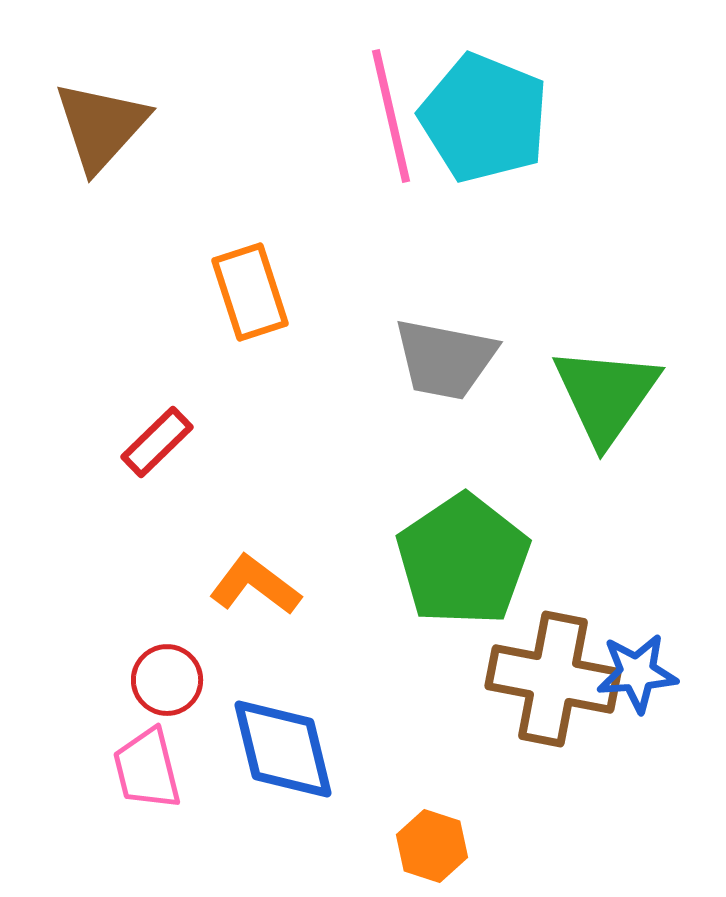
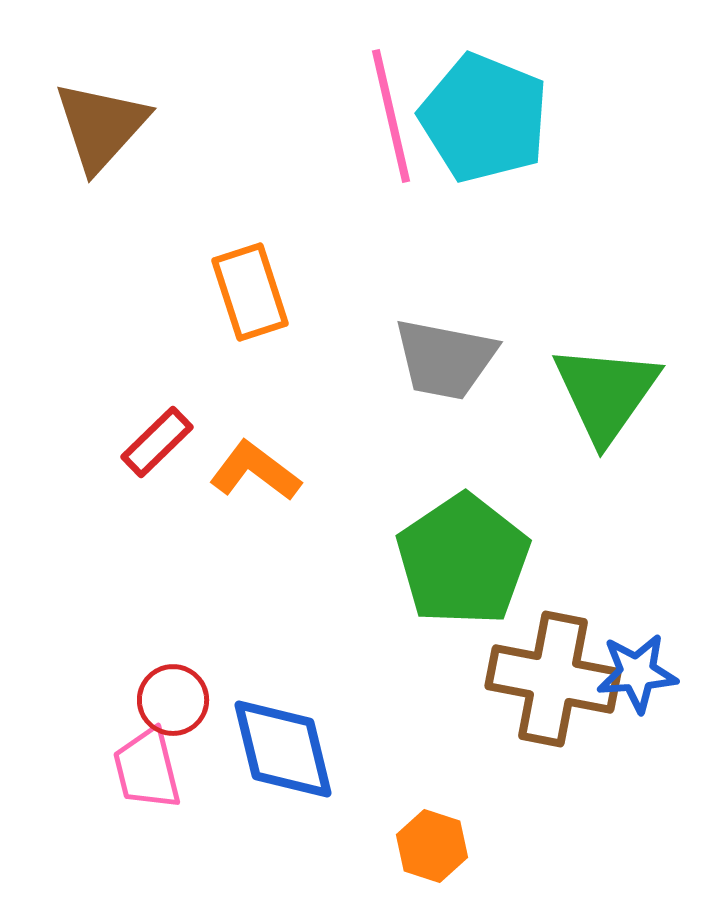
green triangle: moved 2 px up
orange L-shape: moved 114 px up
red circle: moved 6 px right, 20 px down
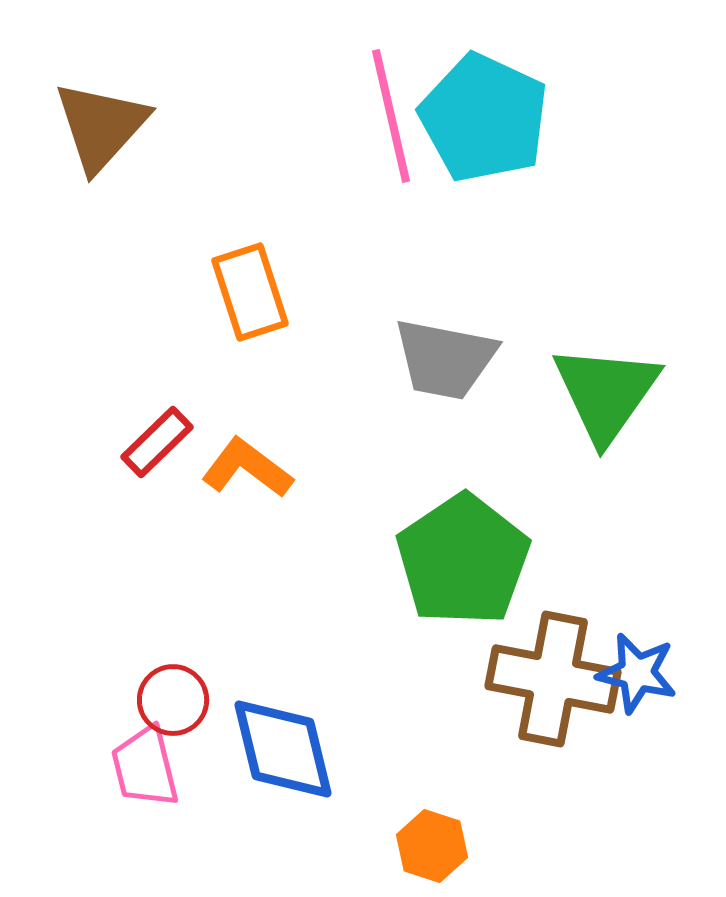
cyan pentagon: rotated 3 degrees clockwise
orange L-shape: moved 8 px left, 3 px up
blue star: rotated 18 degrees clockwise
pink trapezoid: moved 2 px left, 2 px up
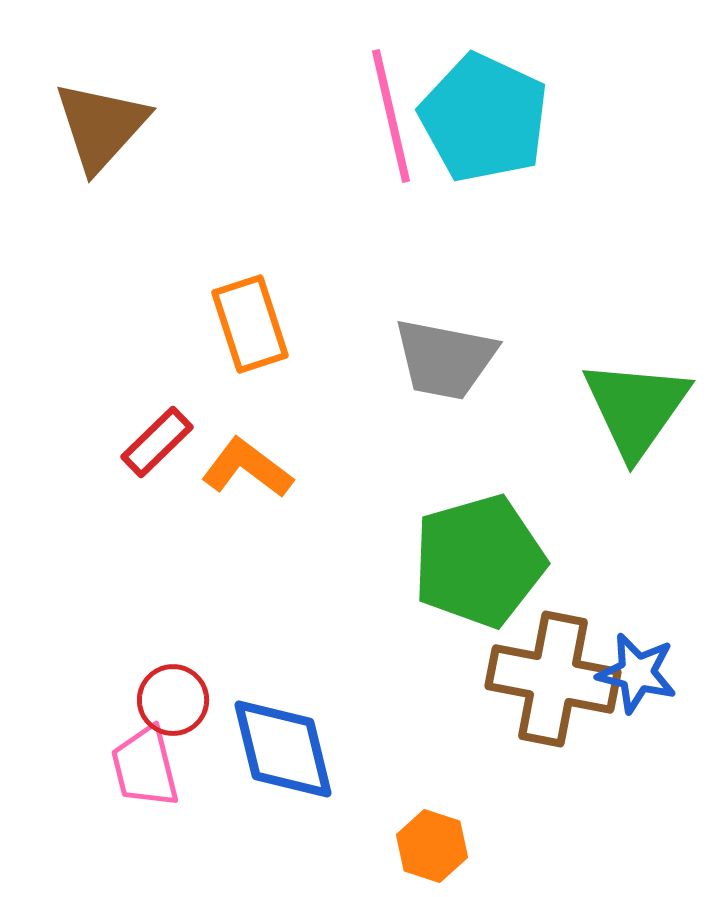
orange rectangle: moved 32 px down
green triangle: moved 30 px right, 15 px down
green pentagon: moved 16 px right, 1 px down; rotated 18 degrees clockwise
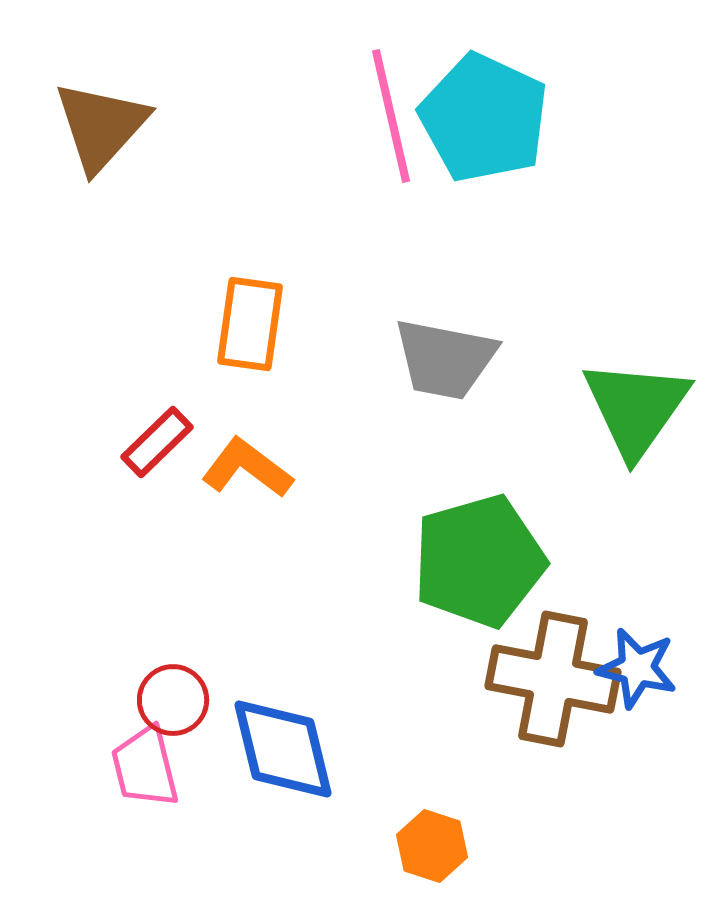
orange rectangle: rotated 26 degrees clockwise
blue star: moved 5 px up
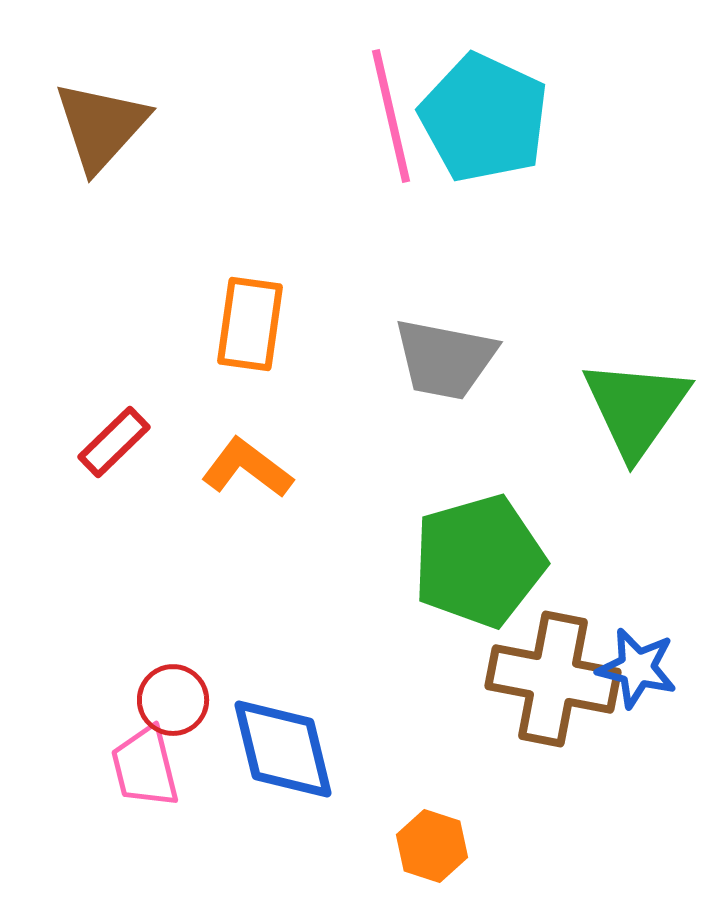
red rectangle: moved 43 px left
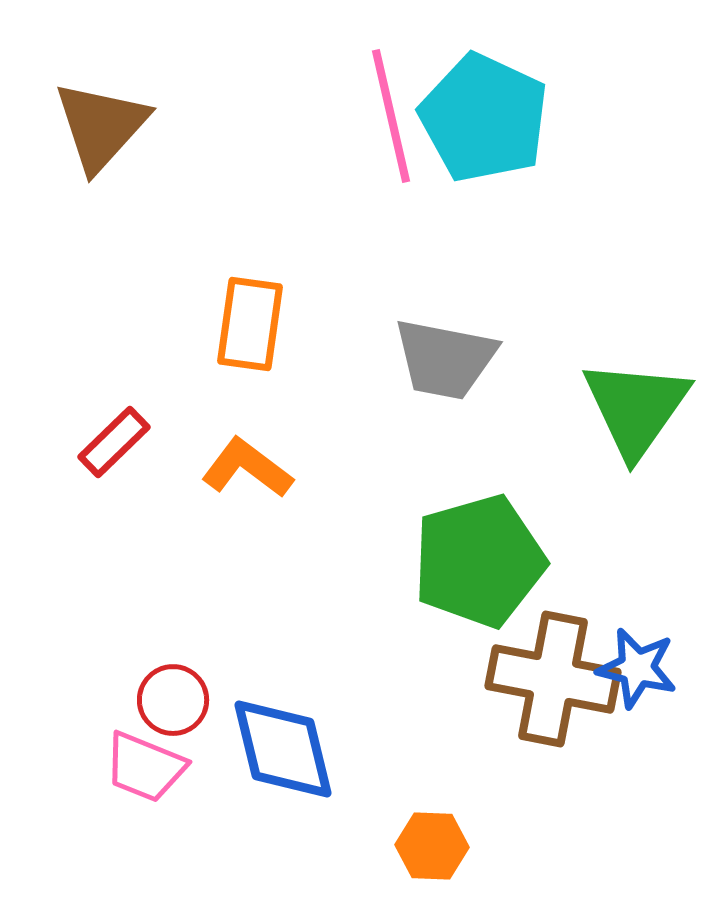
pink trapezoid: rotated 54 degrees counterclockwise
orange hexagon: rotated 16 degrees counterclockwise
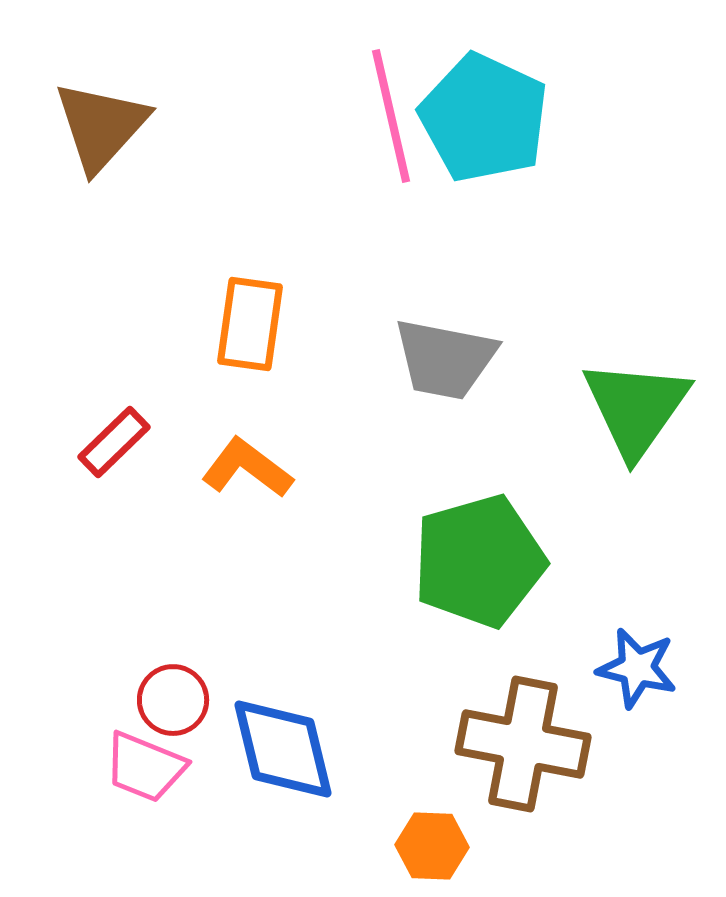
brown cross: moved 30 px left, 65 px down
